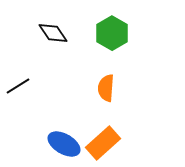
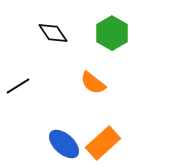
orange semicircle: moved 13 px left, 5 px up; rotated 56 degrees counterclockwise
blue ellipse: rotated 12 degrees clockwise
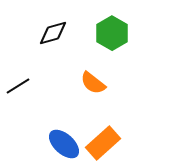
black diamond: rotated 72 degrees counterclockwise
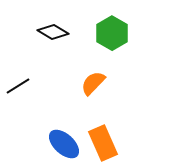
black diamond: moved 1 px up; rotated 48 degrees clockwise
orange semicircle: rotated 96 degrees clockwise
orange rectangle: rotated 72 degrees counterclockwise
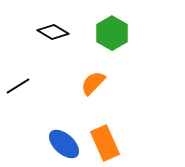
orange rectangle: moved 2 px right
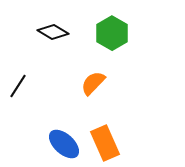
black line: rotated 25 degrees counterclockwise
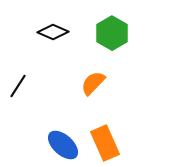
black diamond: rotated 8 degrees counterclockwise
blue ellipse: moved 1 px left, 1 px down
